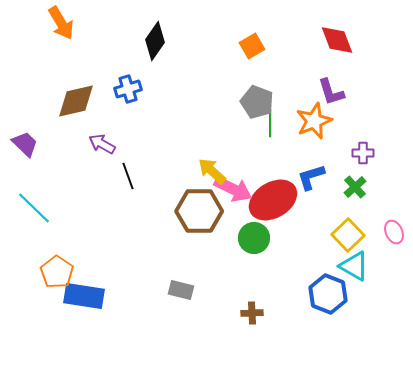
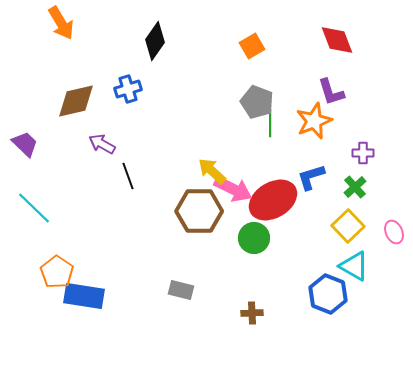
yellow square: moved 9 px up
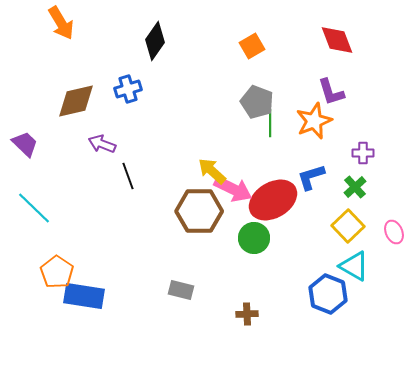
purple arrow: rotated 8 degrees counterclockwise
brown cross: moved 5 px left, 1 px down
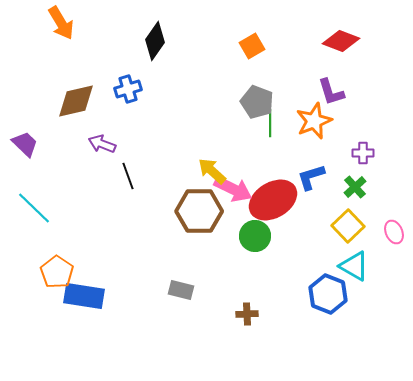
red diamond: moved 4 px right, 1 px down; rotated 48 degrees counterclockwise
green circle: moved 1 px right, 2 px up
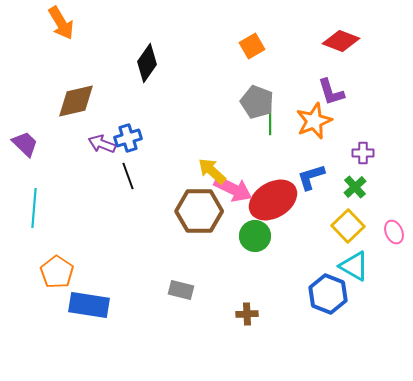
black diamond: moved 8 px left, 22 px down
blue cross: moved 49 px down
green line: moved 2 px up
cyan line: rotated 51 degrees clockwise
blue rectangle: moved 5 px right, 9 px down
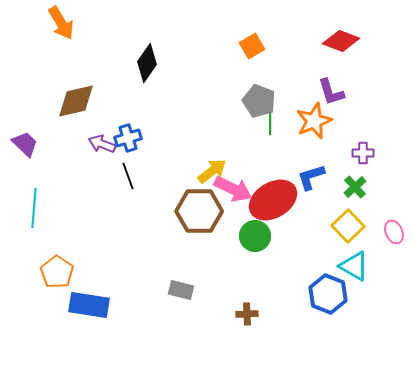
gray pentagon: moved 2 px right, 1 px up
yellow arrow: rotated 100 degrees clockwise
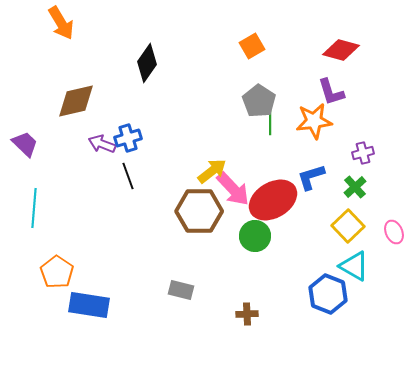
red diamond: moved 9 px down; rotated 6 degrees counterclockwise
gray pentagon: rotated 12 degrees clockwise
orange star: rotated 15 degrees clockwise
purple cross: rotated 15 degrees counterclockwise
pink arrow: rotated 21 degrees clockwise
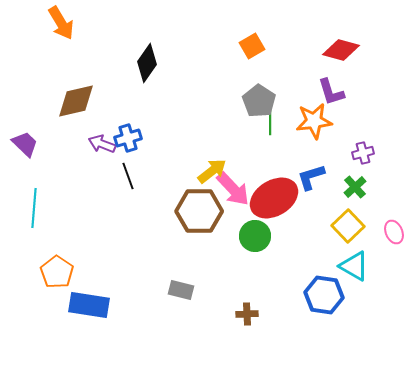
red ellipse: moved 1 px right, 2 px up
blue hexagon: moved 4 px left, 1 px down; rotated 12 degrees counterclockwise
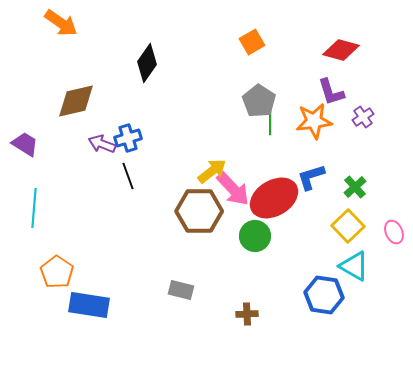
orange arrow: rotated 24 degrees counterclockwise
orange square: moved 4 px up
purple trapezoid: rotated 12 degrees counterclockwise
purple cross: moved 36 px up; rotated 20 degrees counterclockwise
